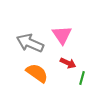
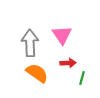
gray arrow: rotated 64 degrees clockwise
red arrow: rotated 28 degrees counterclockwise
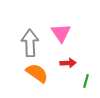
pink triangle: moved 1 px left, 2 px up
green line: moved 4 px right, 3 px down
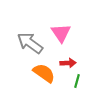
gray arrow: rotated 52 degrees counterclockwise
orange semicircle: moved 7 px right
green line: moved 9 px left
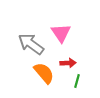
gray arrow: moved 1 px right, 1 px down
orange semicircle: rotated 15 degrees clockwise
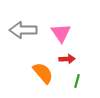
gray arrow: moved 8 px left, 14 px up; rotated 36 degrees counterclockwise
red arrow: moved 1 px left, 4 px up
orange semicircle: moved 1 px left
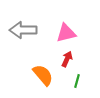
pink triangle: moved 5 px right; rotated 50 degrees clockwise
red arrow: rotated 63 degrees counterclockwise
orange semicircle: moved 2 px down
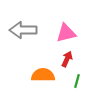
orange semicircle: rotated 50 degrees counterclockwise
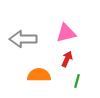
gray arrow: moved 9 px down
orange semicircle: moved 4 px left
